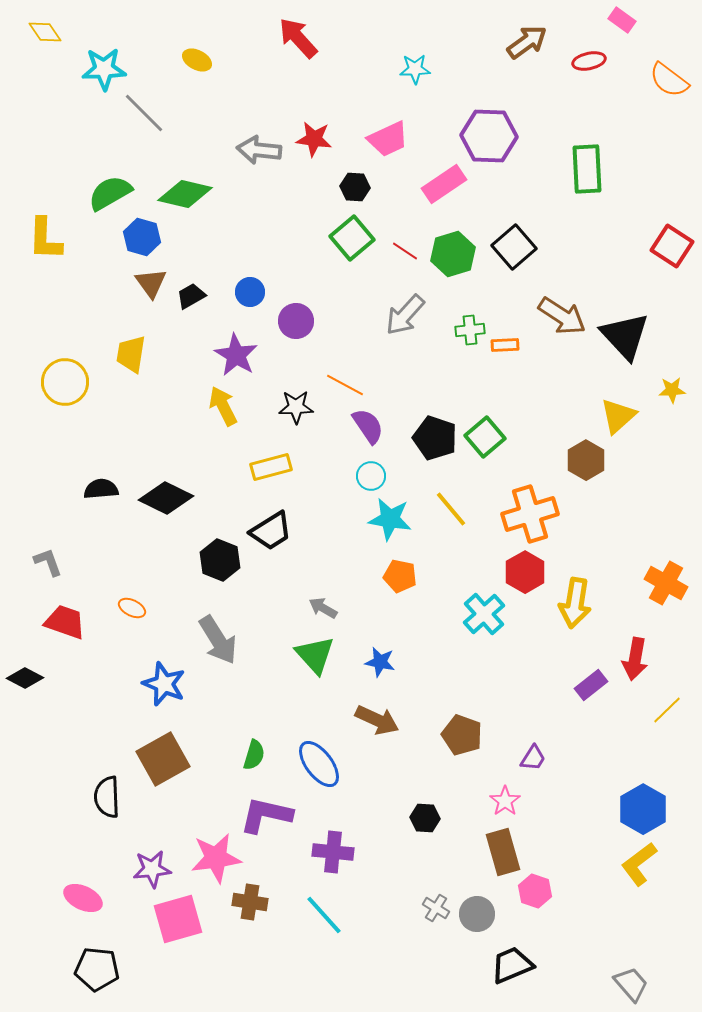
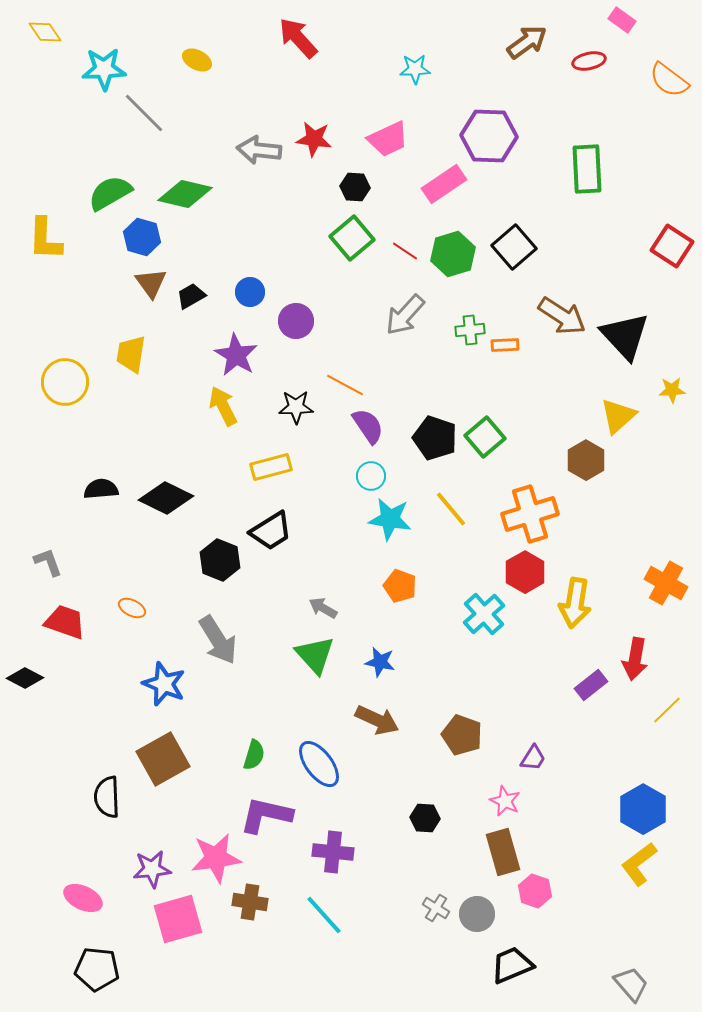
orange pentagon at (400, 576): moved 10 px down; rotated 8 degrees clockwise
pink star at (505, 801): rotated 12 degrees counterclockwise
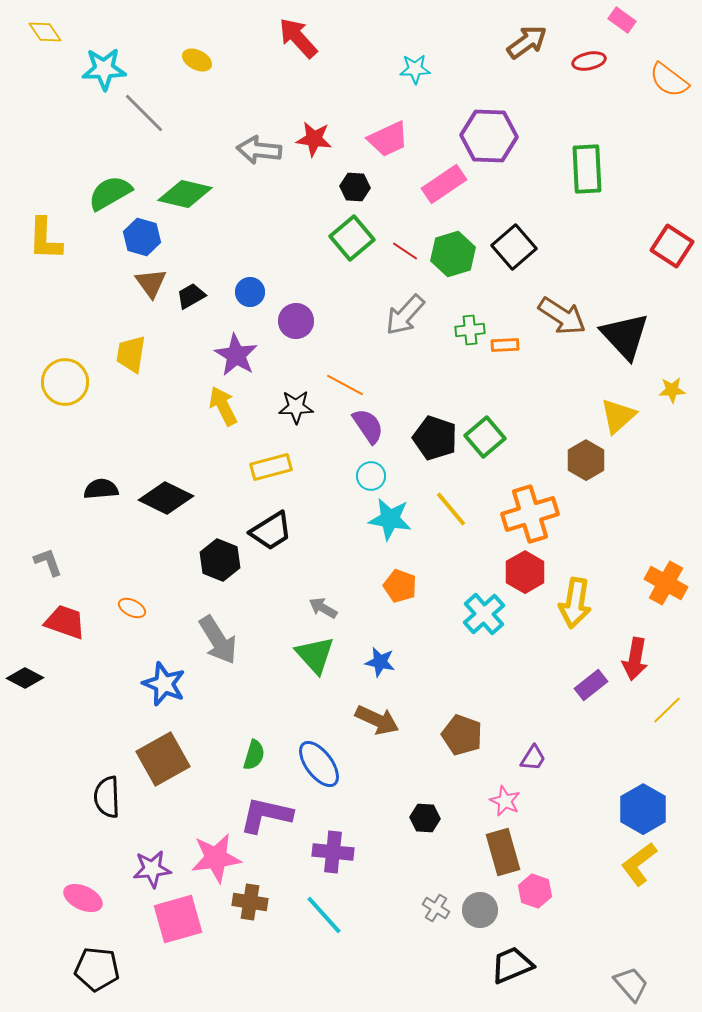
gray circle at (477, 914): moved 3 px right, 4 px up
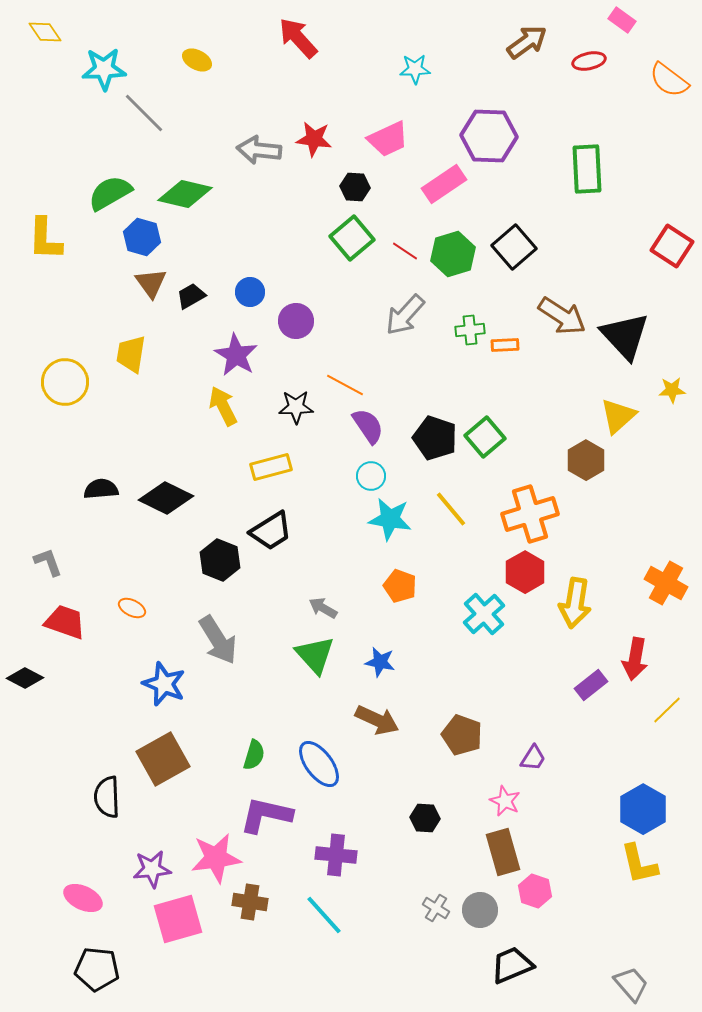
purple cross at (333, 852): moved 3 px right, 3 px down
yellow L-shape at (639, 864): rotated 66 degrees counterclockwise
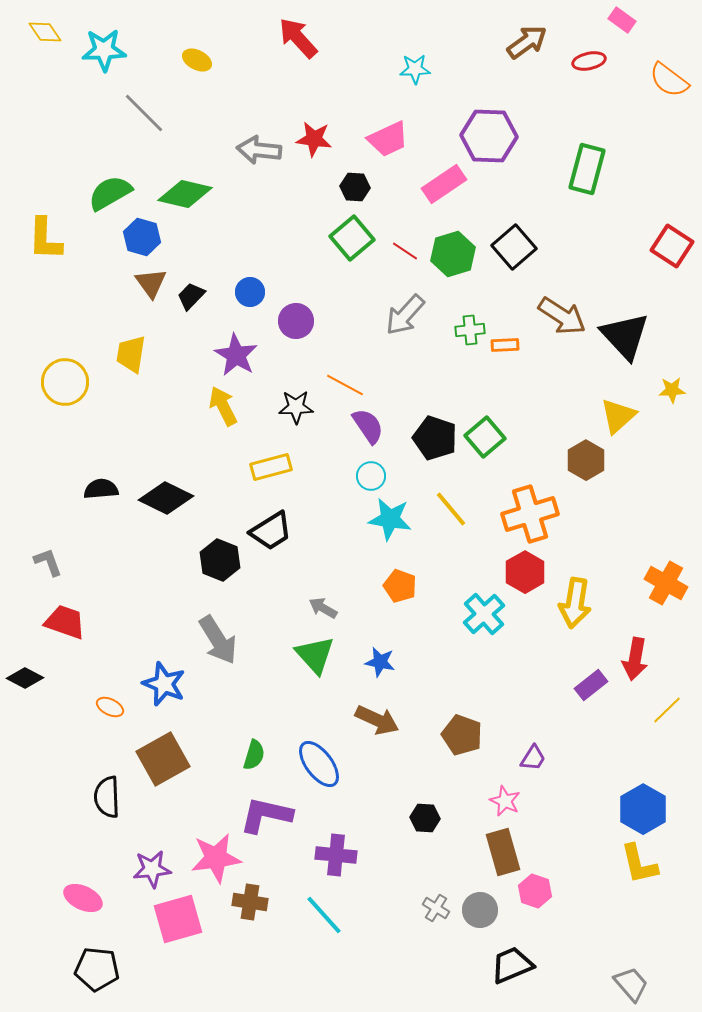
cyan star at (104, 69): moved 19 px up
green rectangle at (587, 169): rotated 18 degrees clockwise
black trapezoid at (191, 296): rotated 16 degrees counterclockwise
orange ellipse at (132, 608): moved 22 px left, 99 px down
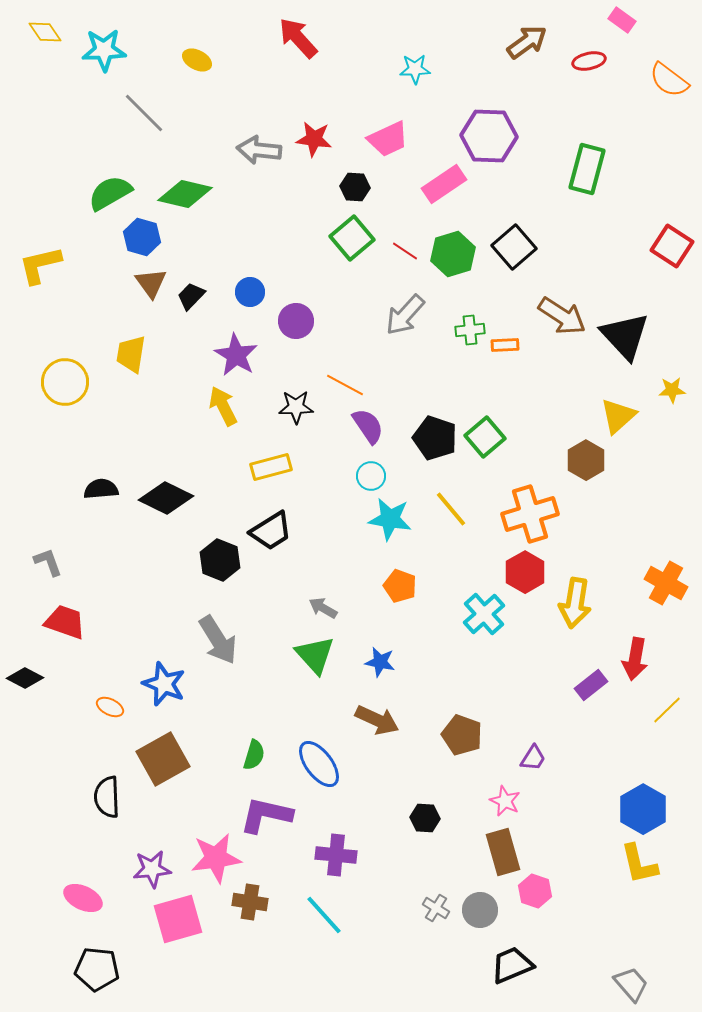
yellow L-shape at (45, 239): moved 5 px left, 26 px down; rotated 75 degrees clockwise
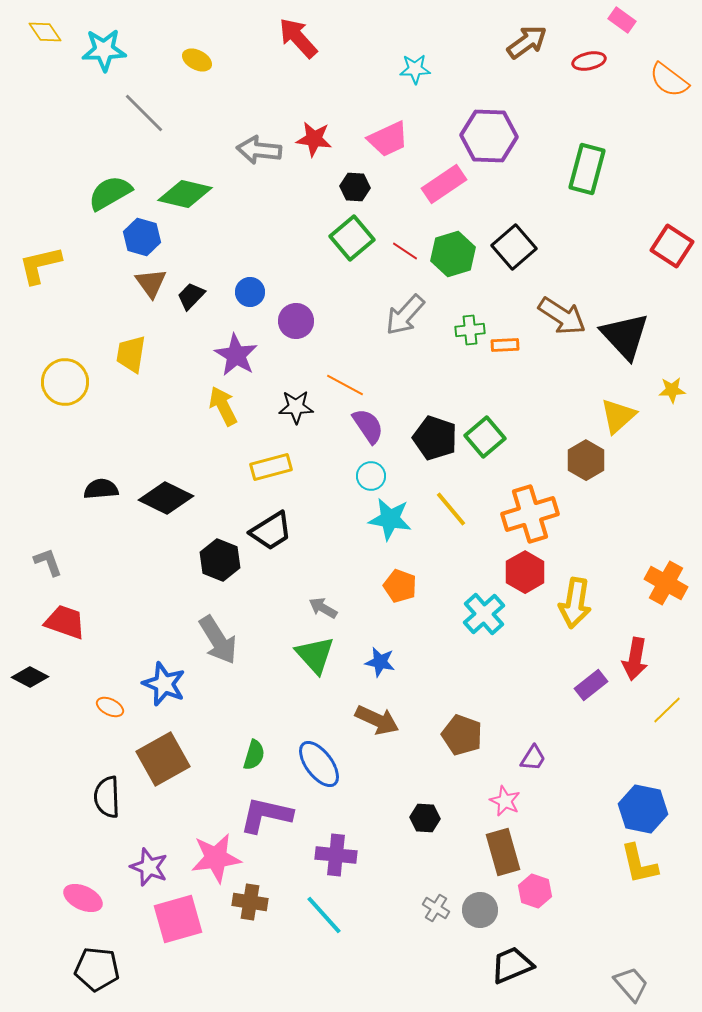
black diamond at (25, 678): moved 5 px right, 1 px up
blue hexagon at (643, 809): rotated 18 degrees counterclockwise
purple star at (152, 869): moved 3 px left, 2 px up; rotated 27 degrees clockwise
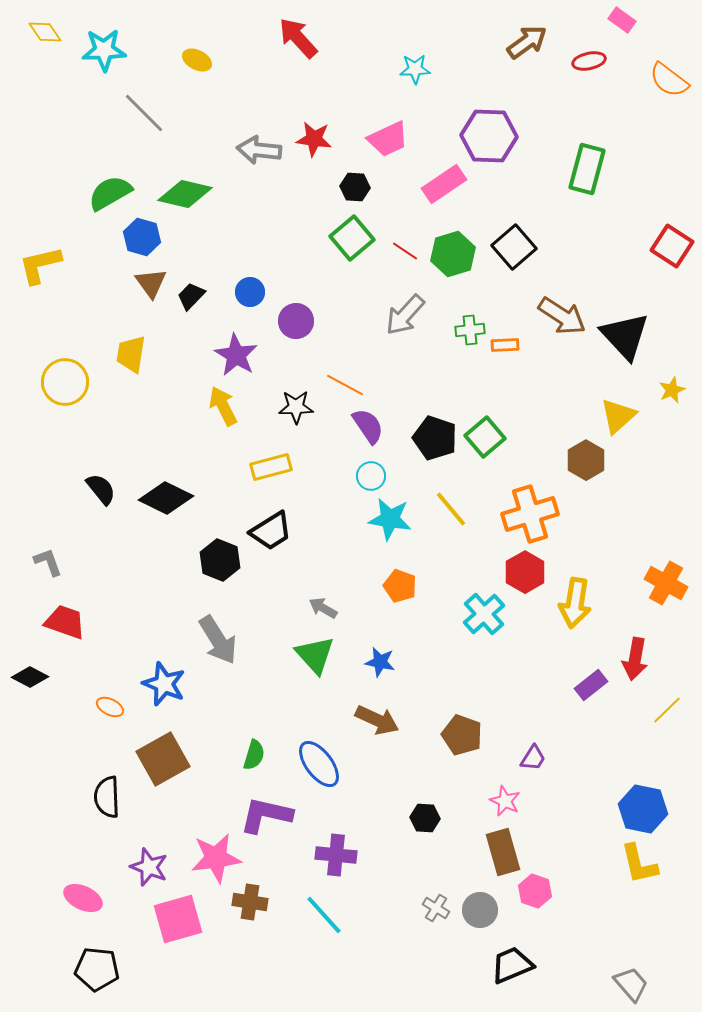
yellow star at (672, 390): rotated 20 degrees counterclockwise
black semicircle at (101, 489): rotated 56 degrees clockwise
